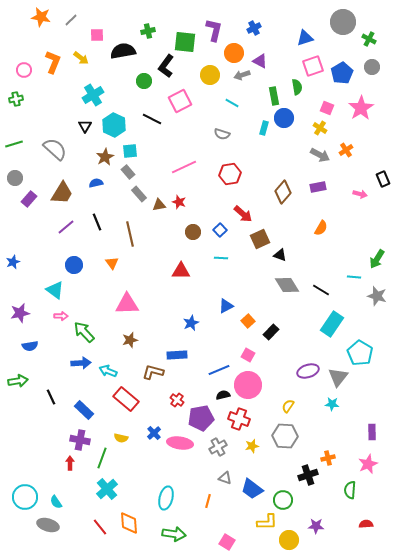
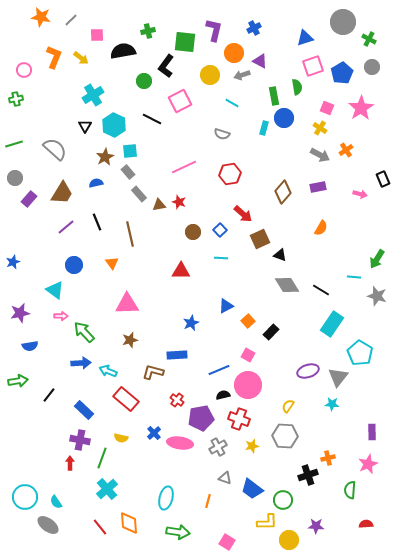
orange L-shape at (53, 62): moved 1 px right, 5 px up
black line at (51, 397): moved 2 px left, 2 px up; rotated 63 degrees clockwise
gray ellipse at (48, 525): rotated 20 degrees clockwise
green arrow at (174, 534): moved 4 px right, 2 px up
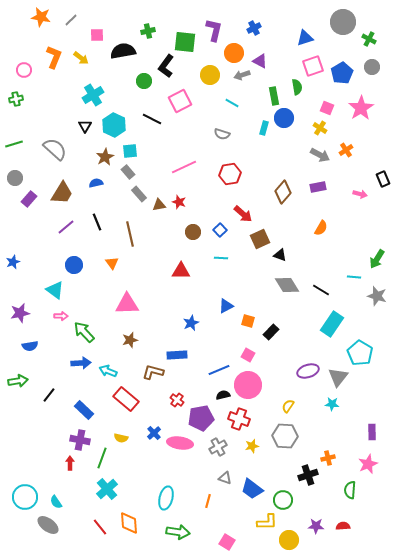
orange square at (248, 321): rotated 32 degrees counterclockwise
red semicircle at (366, 524): moved 23 px left, 2 px down
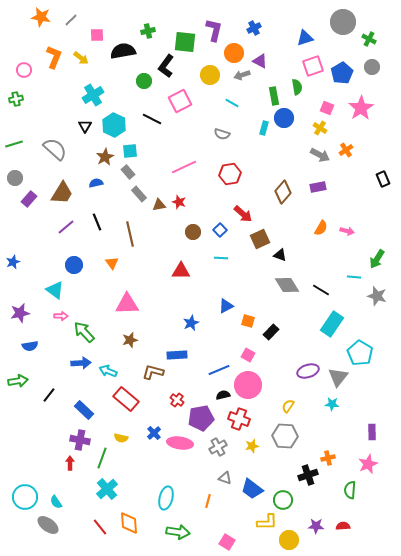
pink arrow at (360, 194): moved 13 px left, 37 px down
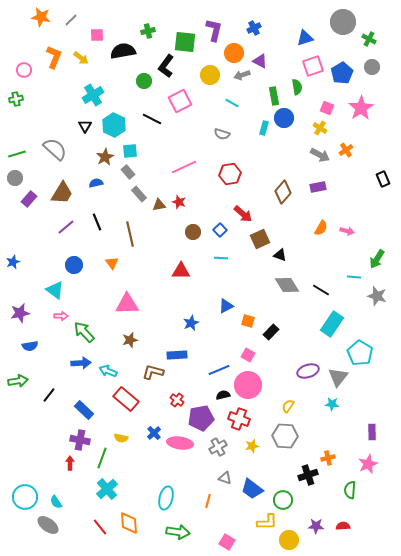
green line at (14, 144): moved 3 px right, 10 px down
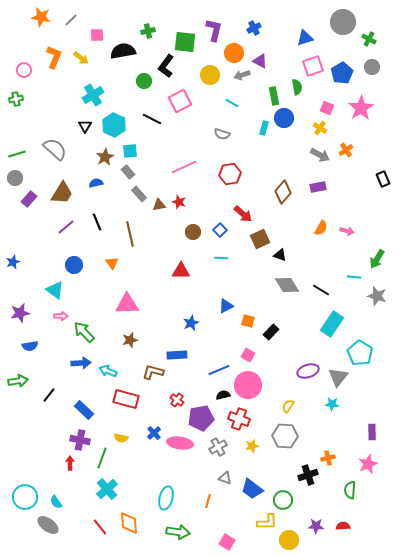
red rectangle at (126, 399): rotated 25 degrees counterclockwise
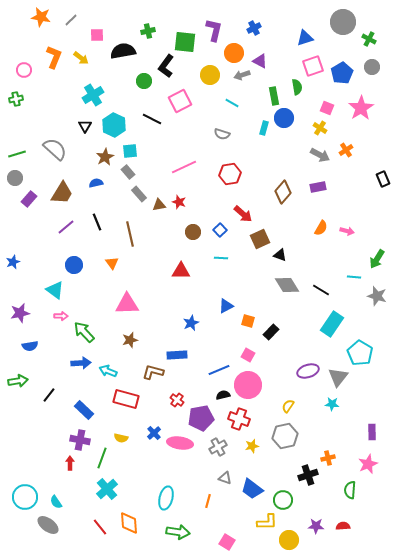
gray hexagon at (285, 436): rotated 15 degrees counterclockwise
